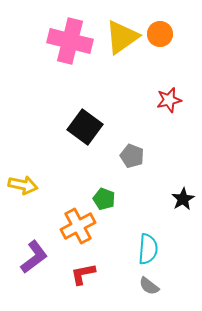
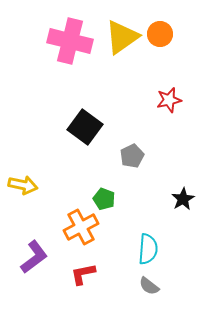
gray pentagon: rotated 25 degrees clockwise
orange cross: moved 3 px right, 1 px down
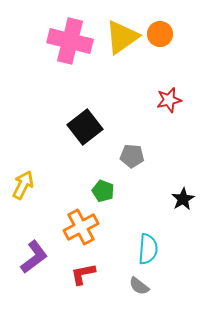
black square: rotated 16 degrees clockwise
gray pentagon: rotated 30 degrees clockwise
yellow arrow: rotated 76 degrees counterclockwise
green pentagon: moved 1 px left, 8 px up
gray semicircle: moved 10 px left
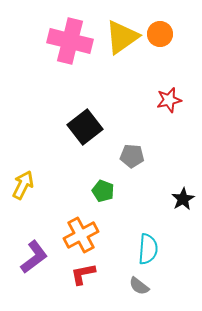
orange cross: moved 8 px down
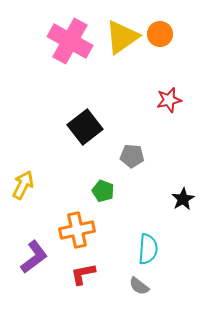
pink cross: rotated 15 degrees clockwise
orange cross: moved 4 px left, 5 px up; rotated 16 degrees clockwise
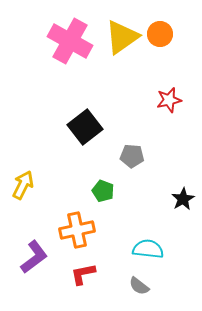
cyan semicircle: rotated 88 degrees counterclockwise
